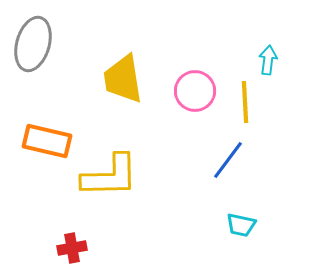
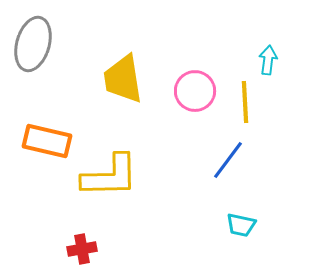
red cross: moved 10 px right, 1 px down
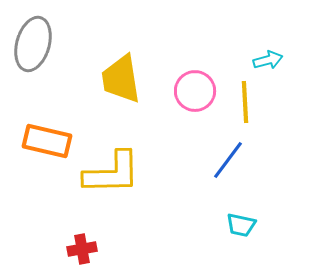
cyan arrow: rotated 68 degrees clockwise
yellow trapezoid: moved 2 px left
yellow L-shape: moved 2 px right, 3 px up
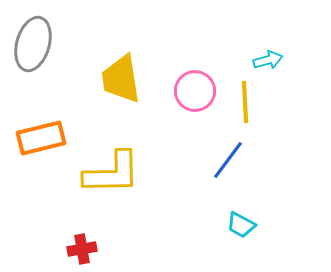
orange rectangle: moved 6 px left, 3 px up; rotated 27 degrees counterclockwise
cyan trapezoid: rotated 16 degrees clockwise
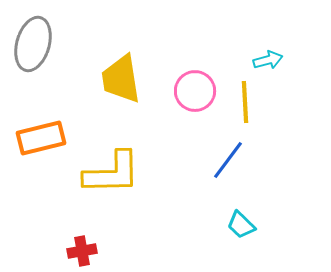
cyan trapezoid: rotated 16 degrees clockwise
red cross: moved 2 px down
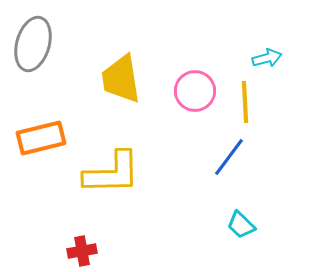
cyan arrow: moved 1 px left, 2 px up
blue line: moved 1 px right, 3 px up
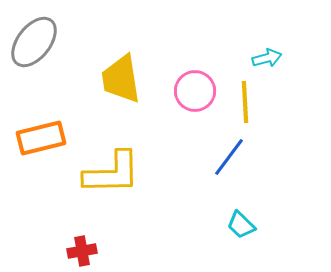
gray ellipse: moved 1 px right, 2 px up; rotated 22 degrees clockwise
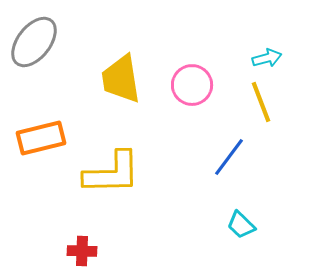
pink circle: moved 3 px left, 6 px up
yellow line: moved 16 px right; rotated 18 degrees counterclockwise
red cross: rotated 12 degrees clockwise
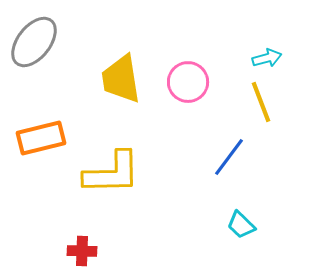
pink circle: moved 4 px left, 3 px up
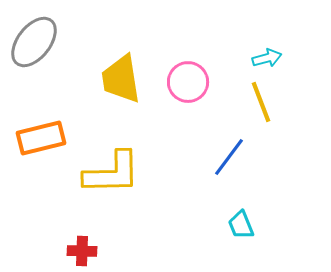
cyan trapezoid: rotated 24 degrees clockwise
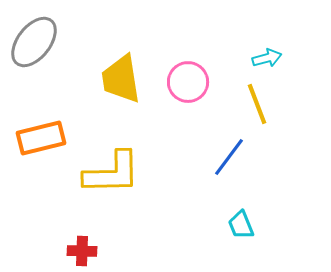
yellow line: moved 4 px left, 2 px down
